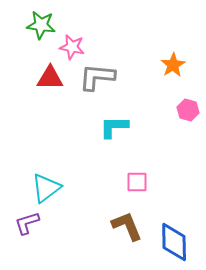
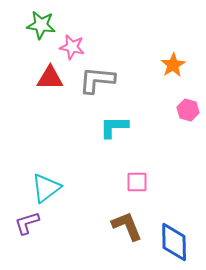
gray L-shape: moved 3 px down
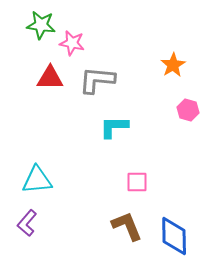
pink star: moved 4 px up
cyan triangle: moved 9 px left, 8 px up; rotated 32 degrees clockwise
purple L-shape: rotated 32 degrees counterclockwise
blue diamond: moved 6 px up
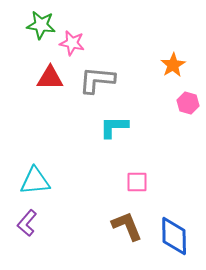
pink hexagon: moved 7 px up
cyan triangle: moved 2 px left, 1 px down
